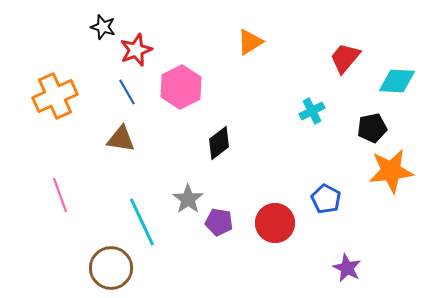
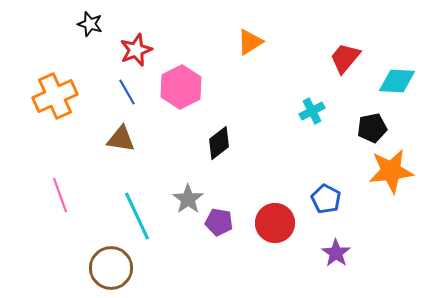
black star: moved 13 px left, 3 px up
cyan line: moved 5 px left, 6 px up
purple star: moved 11 px left, 15 px up; rotated 8 degrees clockwise
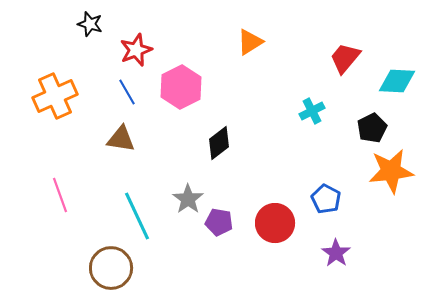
black pentagon: rotated 16 degrees counterclockwise
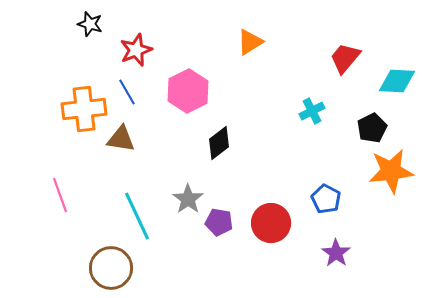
pink hexagon: moved 7 px right, 4 px down
orange cross: moved 29 px right, 13 px down; rotated 18 degrees clockwise
red circle: moved 4 px left
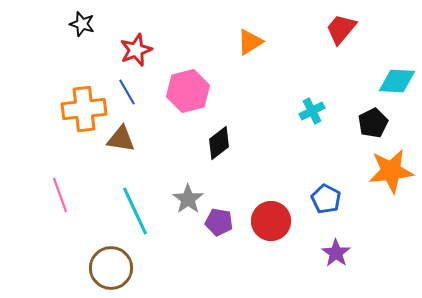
black star: moved 8 px left
red trapezoid: moved 4 px left, 29 px up
pink hexagon: rotated 12 degrees clockwise
black pentagon: moved 1 px right, 5 px up
cyan line: moved 2 px left, 5 px up
red circle: moved 2 px up
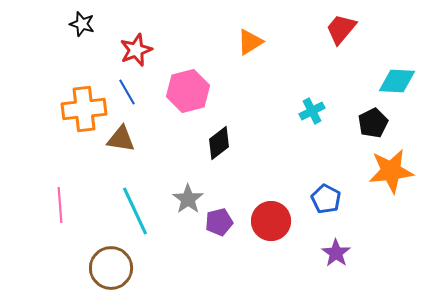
pink line: moved 10 px down; rotated 16 degrees clockwise
purple pentagon: rotated 24 degrees counterclockwise
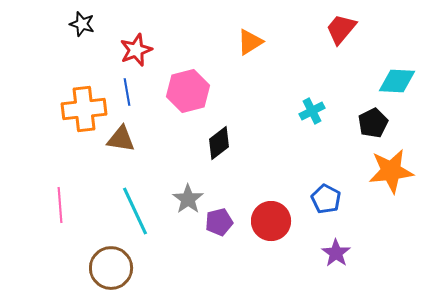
blue line: rotated 20 degrees clockwise
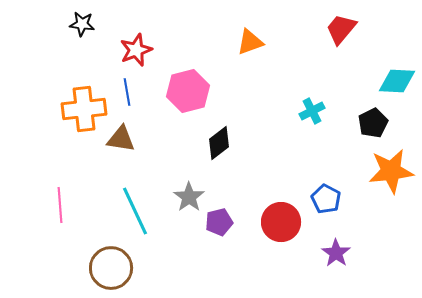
black star: rotated 10 degrees counterclockwise
orange triangle: rotated 12 degrees clockwise
gray star: moved 1 px right, 2 px up
red circle: moved 10 px right, 1 px down
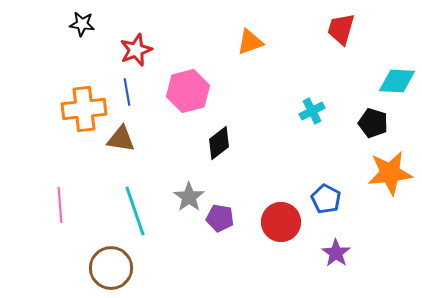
red trapezoid: rotated 24 degrees counterclockwise
black pentagon: rotated 28 degrees counterclockwise
orange star: moved 1 px left, 2 px down
cyan line: rotated 6 degrees clockwise
purple pentagon: moved 1 px right, 4 px up; rotated 24 degrees clockwise
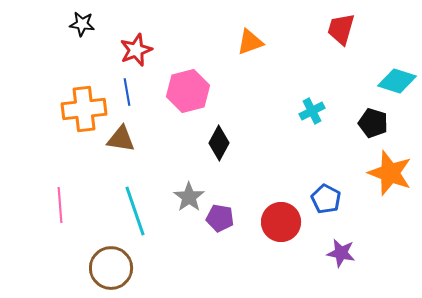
cyan diamond: rotated 15 degrees clockwise
black diamond: rotated 24 degrees counterclockwise
orange star: rotated 27 degrees clockwise
purple star: moved 5 px right; rotated 24 degrees counterclockwise
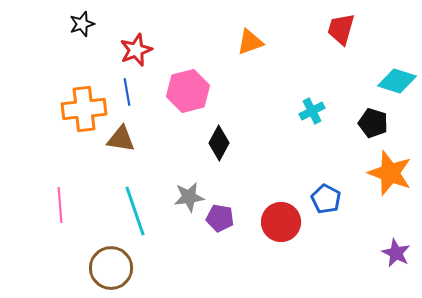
black star: rotated 25 degrees counterclockwise
gray star: rotated 28 degrees clockwise
purple star: moved 55 px right; rotated 16 degrees clockwise
